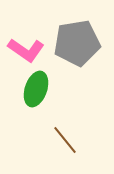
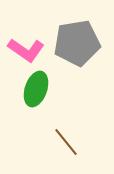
brown line: moved 1 px right, 2 px down
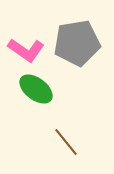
green ellipse: rotated 72 degrees counterclockwise
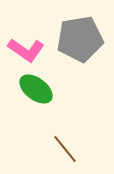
gray pentagon: moved 3 px right, 4 px up
brown line: moved 1 px left, 7 px down
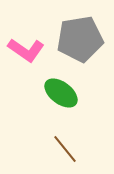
green ellipse: moved 25 px right, 4 px down
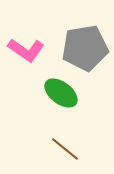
gray pentagon: moved 5 px right, 9 px down
brown line: rotated 12 degrees counterclockwise
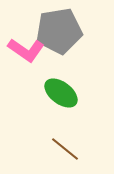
gray pentagon: moved 26 px left, 17 px up
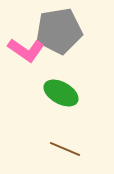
green ellipse: rotated 8 degrees counterclockwise
brown line: rotated 16 degrees counterclockwise
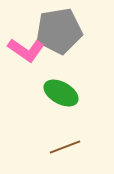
brown line: moved 2 px up; rotated 44 degrees counterclockwise
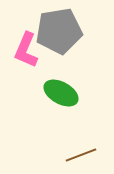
pink L-shape: rotated 78 degrees clockwise
brown line: moved 16 px right, 8 px down
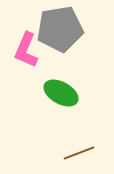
gray pentagon: moved 1 px right, 2 px up
brown line: moved 2 px left, 2 px up
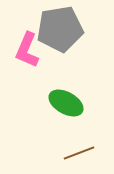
pink L-shape: moved 1 px right
green ellipse: moved 5 px right, 10 px down
